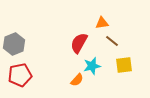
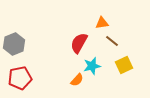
yellow square: rotated 18 degrees counterclockwise
red pentagon: moved 3 px down
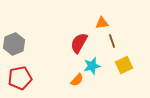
brown line: rotated 32 degrees clockwise
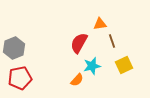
orange triangle: moved 2 px left, 1 px down
gray hexagon: moved 4 px down
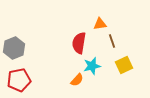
red semicircle: rotated 20 degrees counterclockwise
red pentagon: moved 1 px left, 2 px down
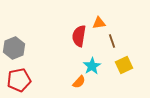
orange triangle: moved 1 px left, 1 px up
red semicircle: moved 7 px up
cyan star: rotated 18 degrees counterclockwise
orange semicircle: moved 2 px right, 2 px down
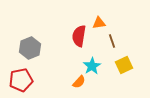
gray hexagon: moved 16 px right
red pentagon: moved 2 px right
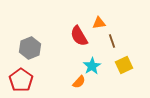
red semicircle: rotated 40 degrees counterclockwise
red pentagon: rotated 25 degrees counterclockwise
